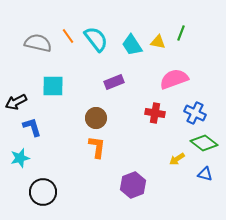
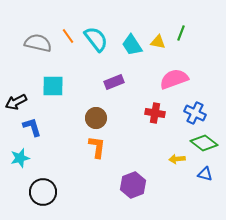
yellow arrow: rotated 28 degrees clockwise
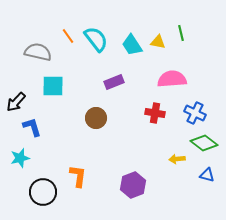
green line: rotated 35 degrees counterclockwise
gray semicircle: moved 9 px down
pink semicircle: moved 2 px left; rotated 16 degrees clockwise
black arrow: rotated 20 degrees counterclockwise
orange L-shape: moved 19 px left, 29 px down
blue triangle: moved 2 px right, 1 px down
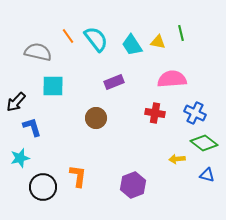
black circle: moved 5 px up
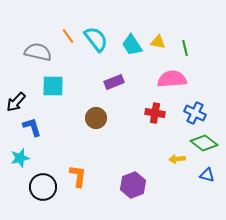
green line: moved 4 px right, 15 px down
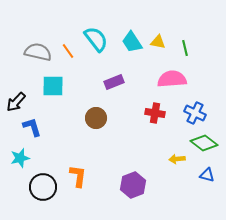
orange line: moved 15 px down
cyan trapezoid: moved 3 px up
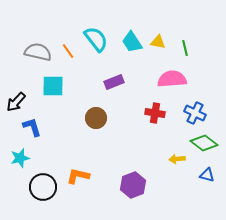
orange L-shape: rotated 85 degrees counterclockwise
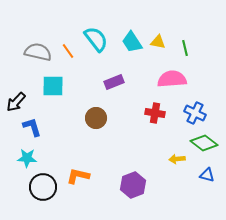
cyan star: moved 7 px right; rotated 18 degrees clockwise
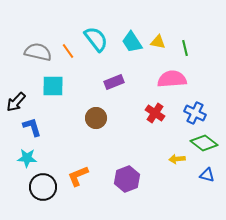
red cross: rotated 24 degrees clockwise
orange L-shape: rotated 35 degrees counterclockwise
purple hexagon: moved 6 px left, 6 px up
